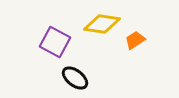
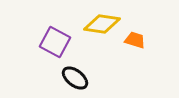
orange trapezoid: rotated 50 degrees clockwise
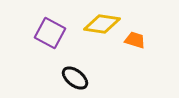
purple square: moved 5 px left, 9 px up
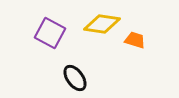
black ellipse: rotated 16 degrees clockwise
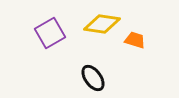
purple square: rotated 32 degrees clockwise
black ellipse: moved 18 px right
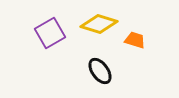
yellow diamond: moved 3 px left; rotated 9 degrees clockwise
black ellipse: moved 7 px right, 7 px up
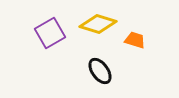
yellow diamond: moved 1 px left
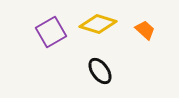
purple square: moved 1 px right, 1 px up
orange trapezoid: moved 10 px right, 10 px up; rotated 25 degrees clockwise
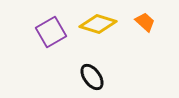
orange trapezoid: moved 8 px up
black ellipse: moved 8 px left, 6 px down
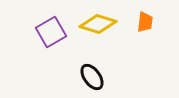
orange trapezoid: rotated 55 degrees clockwise
